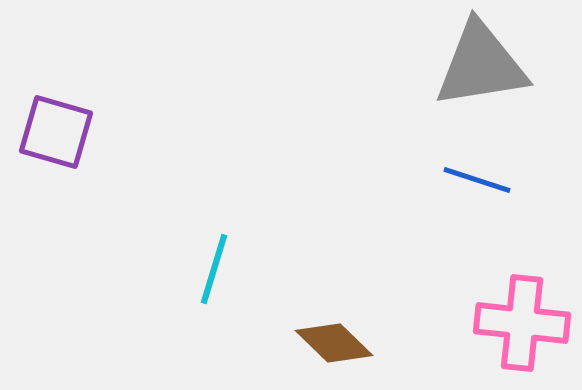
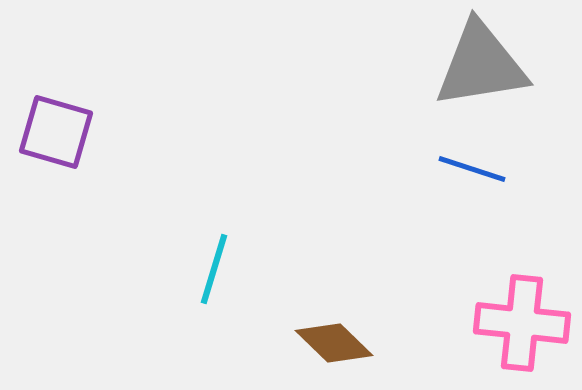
blue line: moved 5 px left, 11 px up
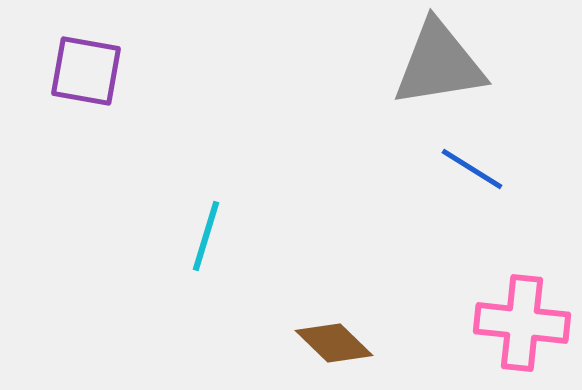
gray triangle: moved 42 px left, 1 px up
purple square: moved 30 px right, 61 px up; rotated 6 degrees counterclockwise
blue line: rotated 14 degrees clockwise
cyan line: moved 8 px left, 33 px up
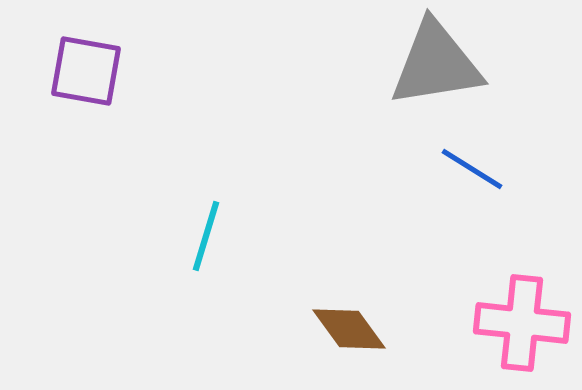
gray triangle: moved 3 px left
brown diamond: moved 15 px right, 14 px up; rotated 10 degrees clockwise
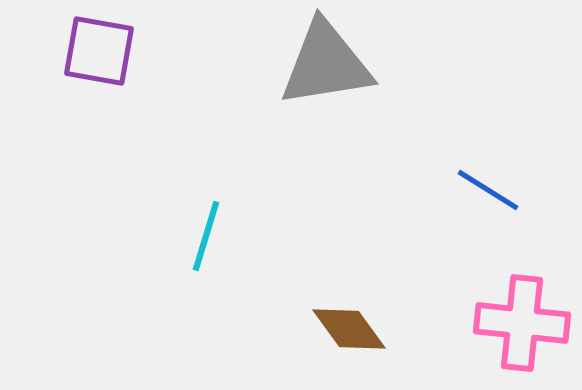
gray triangle: moved 110 px left
purple square: moved 13 px right, 20 px up
blue line: moved 16 px right, 21 px down
